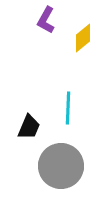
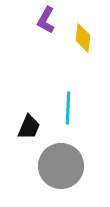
yellow diamond: rotated 44 degrees counterclockwise
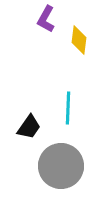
purple L-shape: moved 1 px up
yellow diamond: moved 4 px left, 2 px down
black trapezoid: rotated 12 degrees clockwise
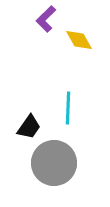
purple L-shape: rotated 16 degrees clockwise
yellow diamond: rotated 36 degrees counterclockwise
gray circle: moved 7 px left, 3 px up
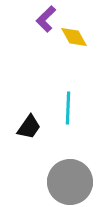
yellow diamond: moved 5 px left, 3 px up
gray circle: moved 16 px right, 19 px down
